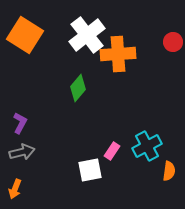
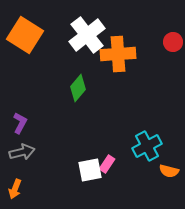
pink rectangle: moved 5 px left, 13 px down
orange semicircle: rotated 96 degrees clockwise
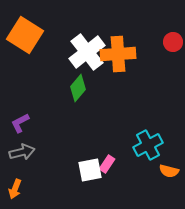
white cross: moved 17 px down
purple L-shape: rotated 145 degrees counterclockwise
cyan cross: moved 1 px right, 1 px up
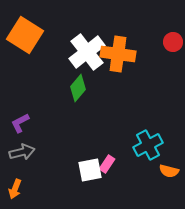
orange cross: rotated 12 degrees clockwise
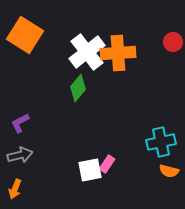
orange cross: moved 1 px up; rotated 12 degrees counterclockwise
cyan cross: moved 13 px right, 3 px up; rotated 16 degrees clockwise
gray arrow: moved 2 px left, 3 px down
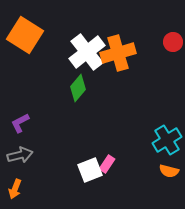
orange cross: rotated 12 degrees counterclockwise
cyan cross: moved 6 px right, 2 px up; rotated 20 degrees counterclockwise
white square: rotated 10 degrees counterclockwise
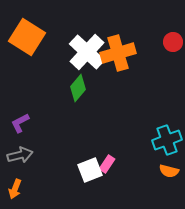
orange square: moved 2 px right, 2 px down
white cross: rotated 9 degrees counterclockwise
cyan cross: rotated 12 degrees clockwise
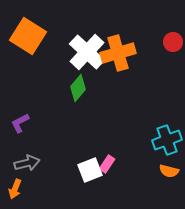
orange square: moved 1 px right, 1 px up
gray arrow: moved 7 px right, 8 px down
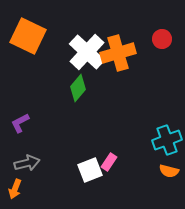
orange square: rotated 6 degrees counterclockwise
red circle: moved 11 px left, 3 px up
pink rectangle: moved 2 px right, 2 px up
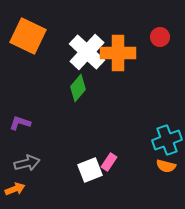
red circle: moved 2 px left, 2 px up
orange cross: rotated 16 degrees clockwise
purple L-shape: rotated 45 degrees clockwise
orange semicircle: moved 3 px left, 5 px up
orange arrow: rotated 132 degrees counterclockwise
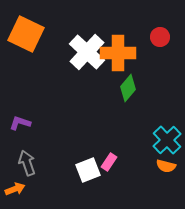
orange square: moved 2 px left, 2 px up
green diamond: moved 50 px right
cyan cross: rotated 24 degrees counterclockwise
gray arrow: rotated 95 degrees counterclockwise
white square: moved 2 px left
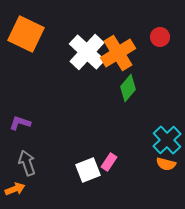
orange cross: rotated 32 degrees counterclockwise
orange semicircle: moved 2 px up
